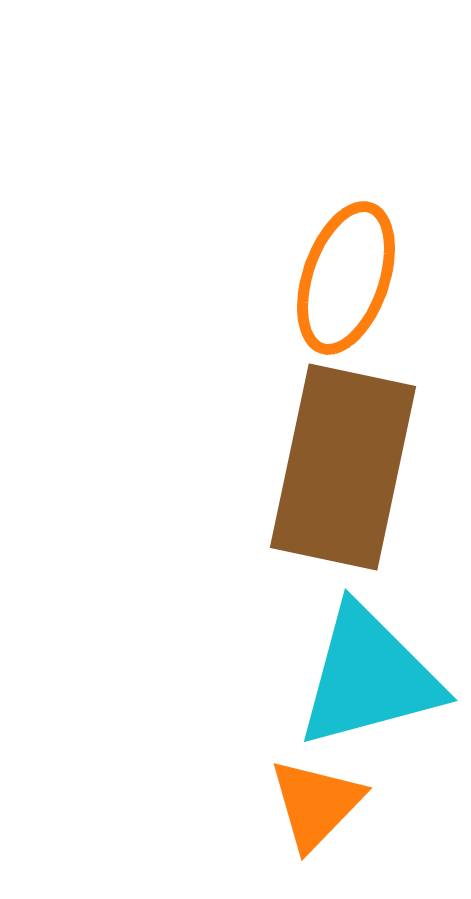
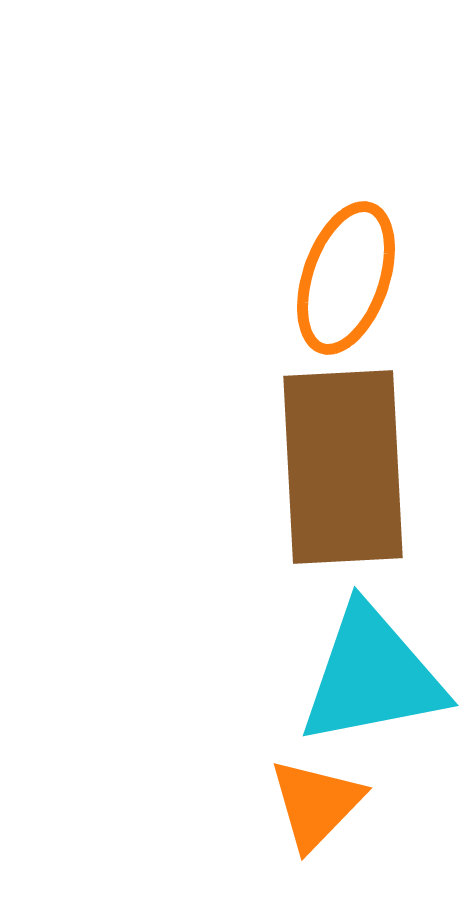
brown rectangle: rotated 15 degrees counterclockwise
cyan triangle: moved 3 px right, 1 px up; rotated 4 degrees clockwise
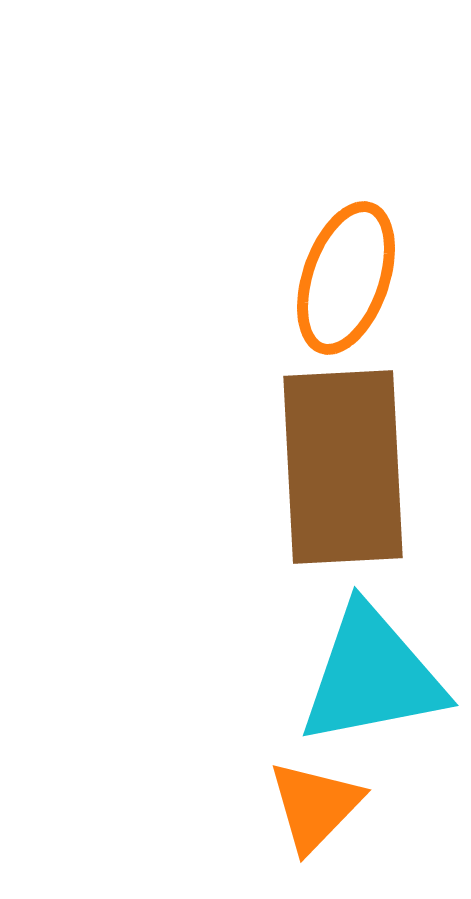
orange triangle: moved 1 px left, 2 px down
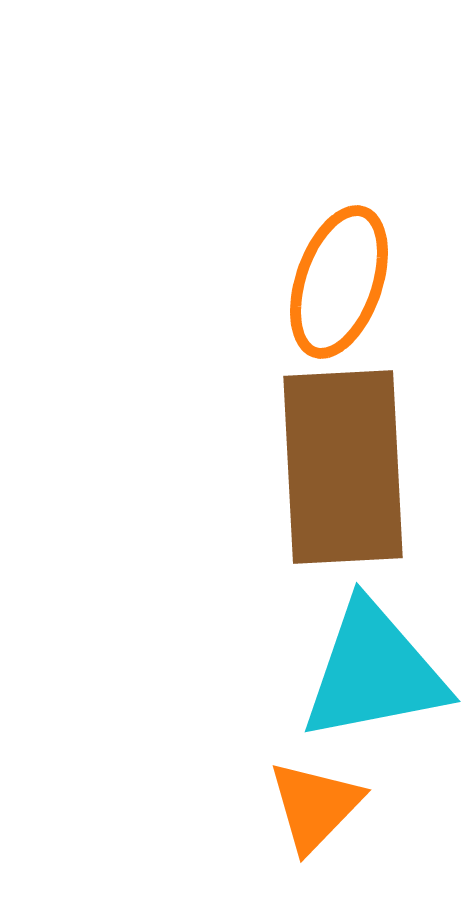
orange ellipse: moved 7 px left, 4 px down
cyan triangle: moved 2 px right, 4 px up
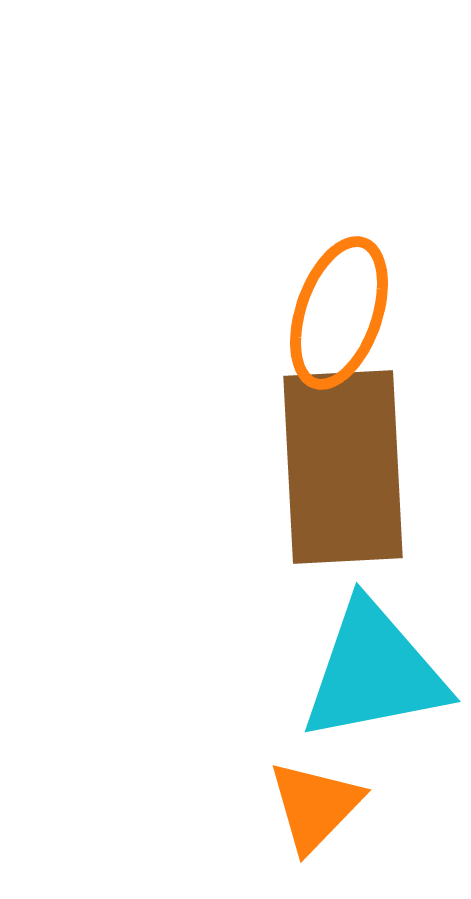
orange ellipse: moved 31 px down
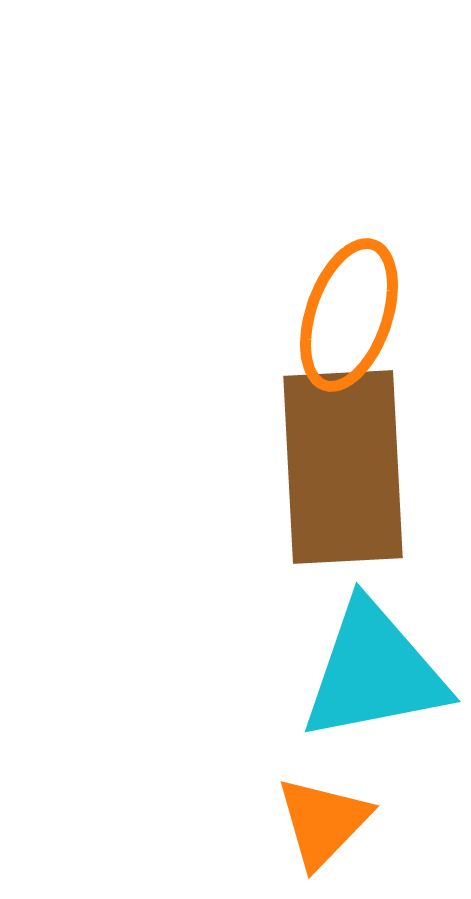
orange ellipse: moved 10 px right, 2 px down
orange triangle: moved 8 px right, 16 px down
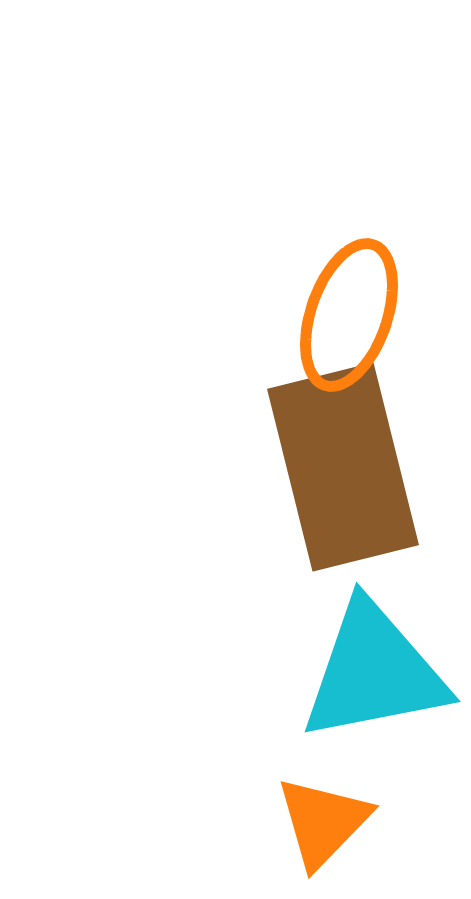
brown rectangle: rotated 11 degrees counterclockwise
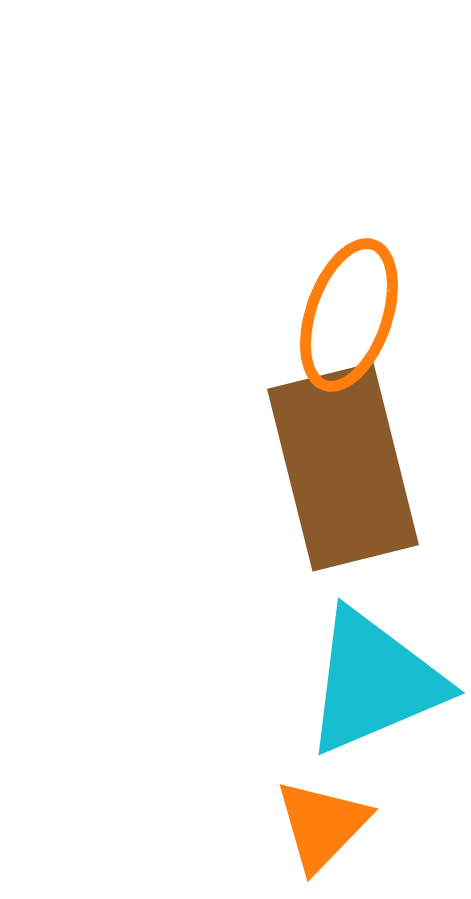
cyan triangle: moved 10 px down; rotated 12 degrees counterclockwise
orange triangle: moved 1 px left, 3 px down
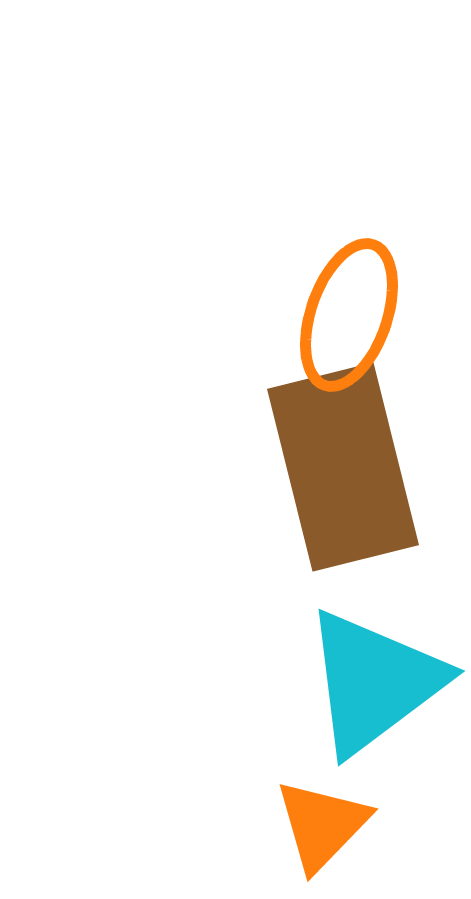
cyan triangle: rotated 14 degrees counterclockwise
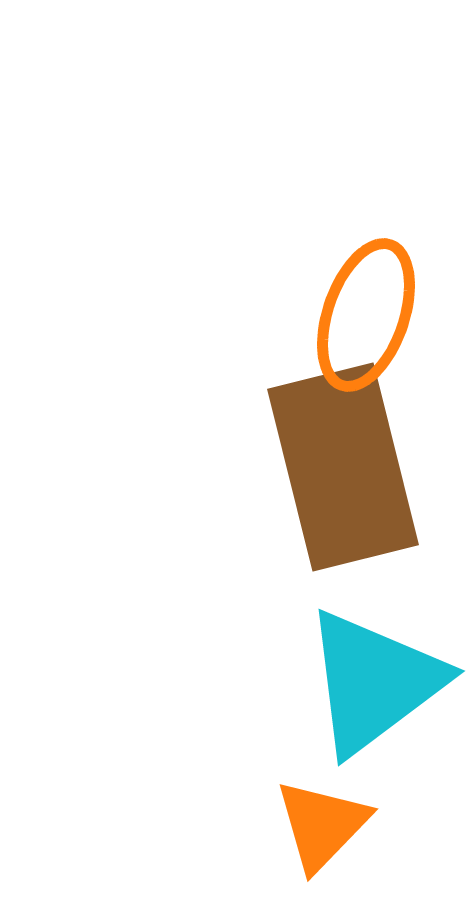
orange ellipse: moved 17 px right
